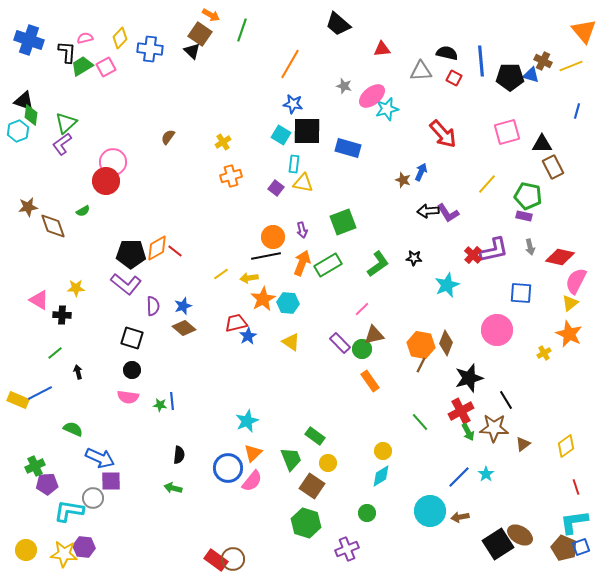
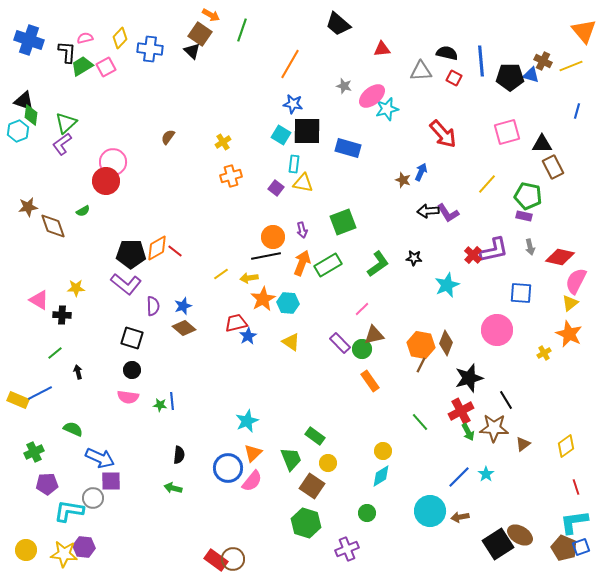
green cross at (35, 466): moved 1 px left, 14 px up
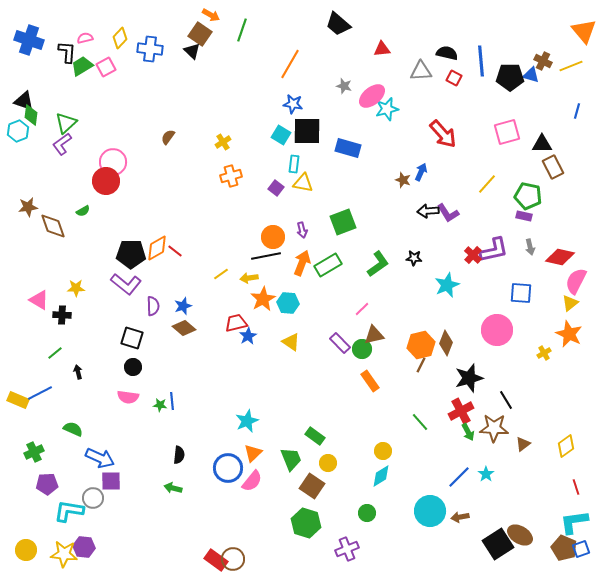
orange hexagon at (421, 345): rotated 24 degrees counterclockwise
black circle at (132, 370): moved 1 px right, 3 px up
blue square at (581, 547): moved 2 px down
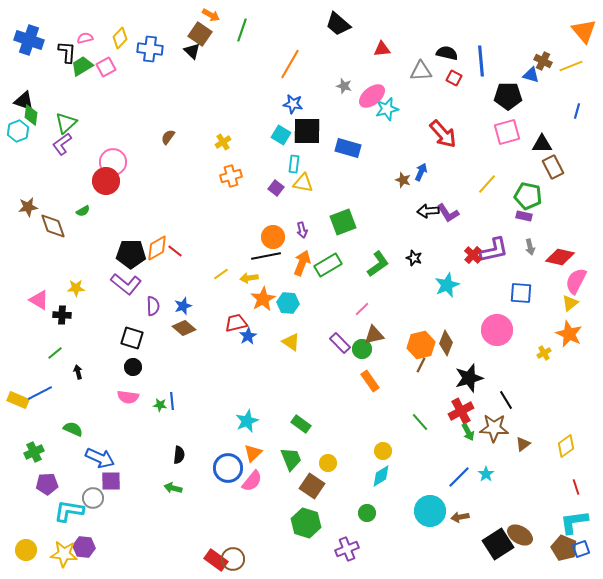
black pentagon at (510, 77): moved 2 px left, 19 px down
black star at (414, 258): rotated 14 degrees clockwise
green rectangle at (315, 436): moved 14 px left, 12 px up
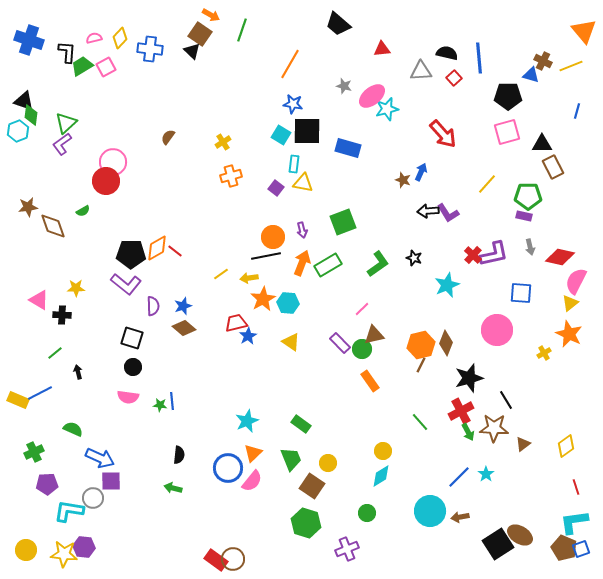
pink semicircle at (85, 38): moved 9 px right
blue line at (481, 61): moved 2 px left, 3 px up
red square at (454, 78): rotated 21 degrees clockwise
green pentagon at (528, 196): rotated 12 degrees counterclockwise
purple L-shape at (494, 250): moved 4 px down
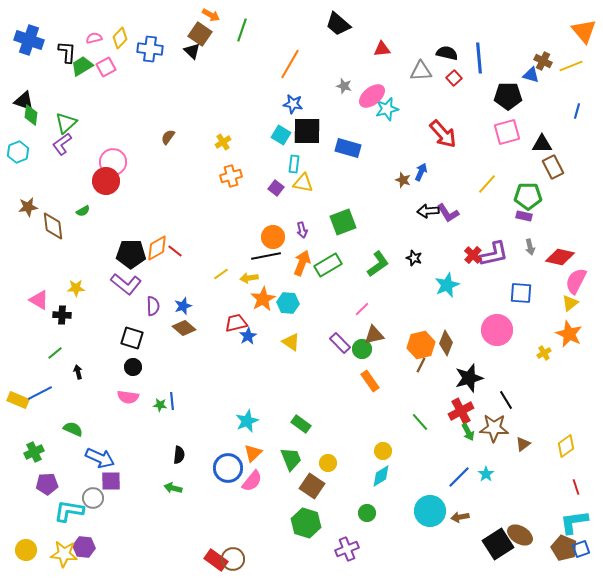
cyan hexagon at (18, 131): moved 21 px down
brown diamond at (53, 226): rotated 12 degrees clockwise
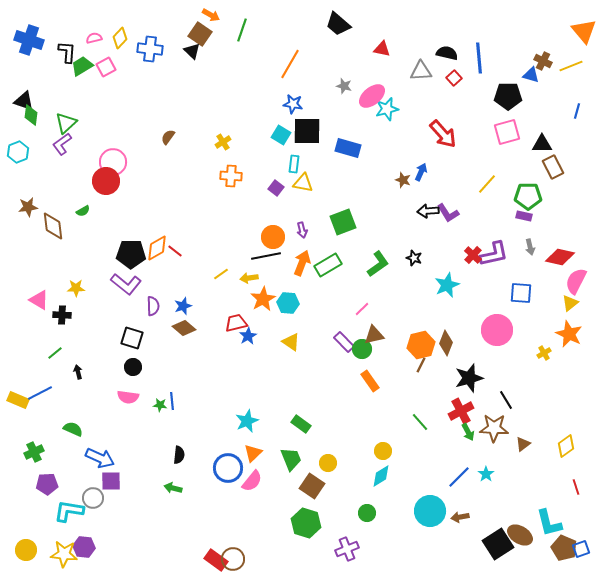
red triangle at (382, 49): rotated 18 degrees clockwise
orange cross at (231, 176): rotated 20 degrees clockwise
purple rectangle at (340, 343): moved 4 px right, 1 px up
cyan L-shape at (574, 522): moved 25 px left, 1 px down; rotated 96 degrees counterclockwise
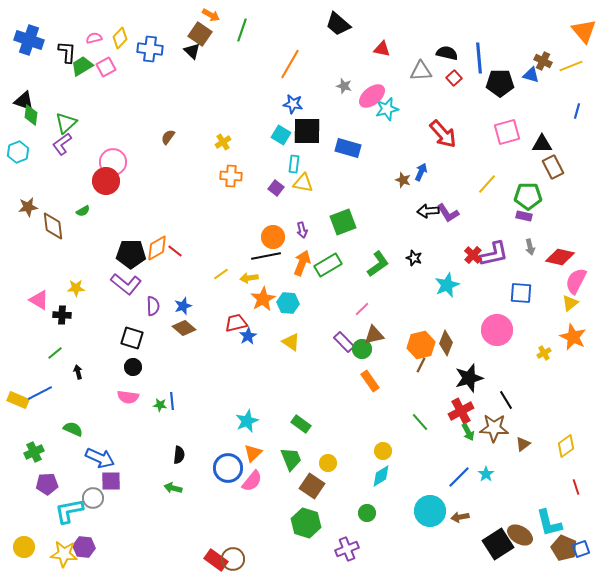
black pentagon at (508, 96): moved 8 px left, 13 px up
orange star at (569, 334): moved 4 px right, 3 px down
cyan L-shape at (69, 511): rotated 20 degrees counterclockwise
yellow circle at (26, 550): moved 2 px left, 3 px up
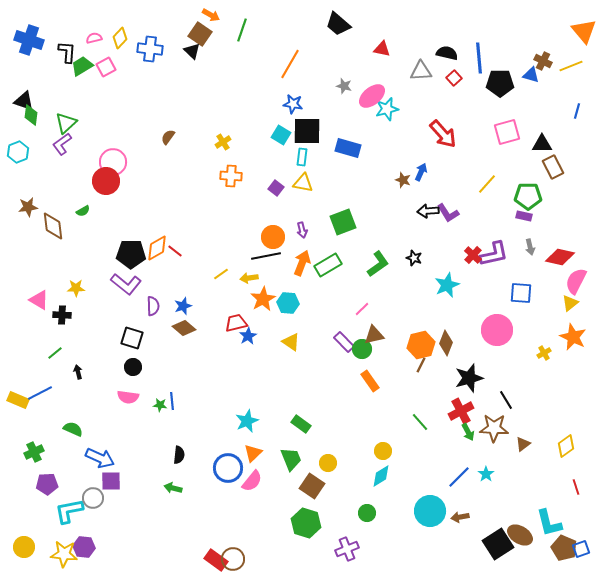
cyan rectangle at (294, 164): moved 8 px right, 7 px up
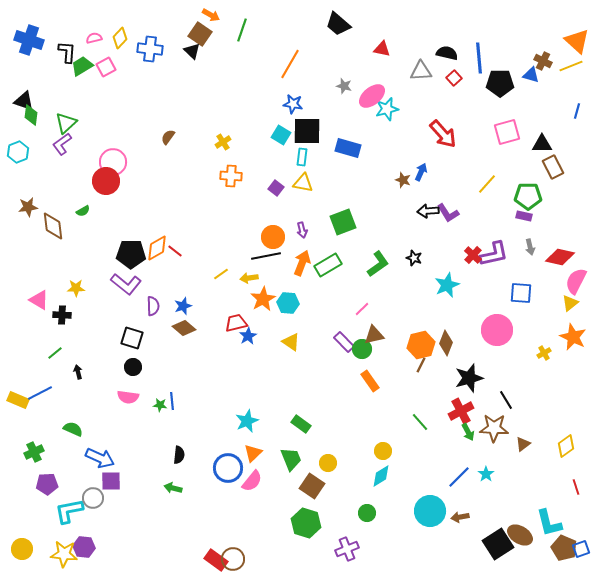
orange triangle at (584, 31): moved 7 px left, 10 px down; rotated 8 degrees counterclockwise
yellow circle at (24, 547): moved 2 px left, 2 px down
